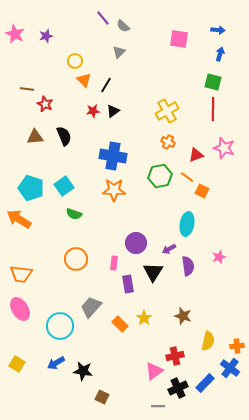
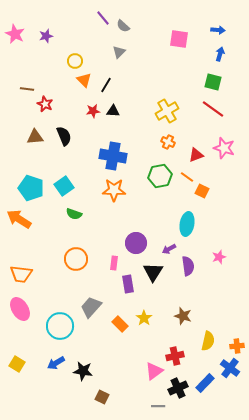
red line at (213, 109): rotated 55 degrees counterclockwise
black triangle at (113, 111): rotated 40 degrees clockwise
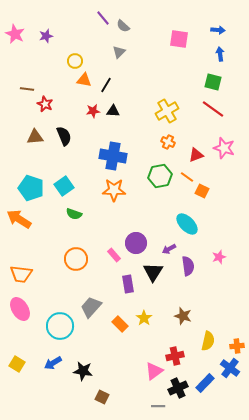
blue arrow at (220, 54): rotated 24 degrees counterclockwise
orange triangle at (84, 80): rotated 35 degrees counterclockwise
cyan ellipse at (187, 224): rotated 55 degrees counterclockwise
pink rectangle at (114, 263): moved 8 px up; rotated 48 degrees counterclockwise
blue arrow at (56, 363): moved 3 px left
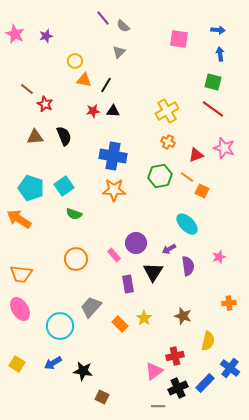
brown line at (27, 89): rotated 32 degrees clockwise
orange cross at (237, 346): moved 8 px left, 43 px up
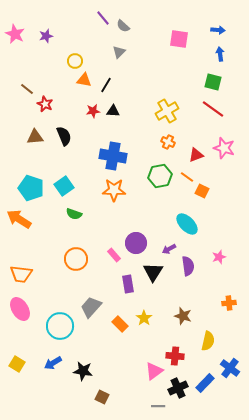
red cross at (175, 356): rotated 18 degrees clockwise
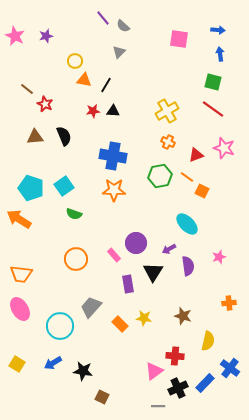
pink star at (15, 34): moved 2 px down
yellow star at (144, 318): rotated 28 degrees counterclockwise
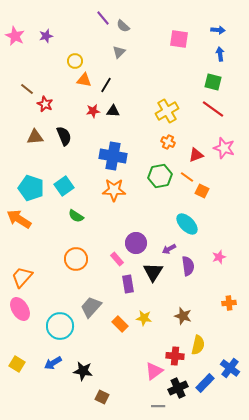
green semicircle at (74, 214): moved 2 px right, 2 px down; rotated 14 degrees clockwise
pink rectangle at (114, 255): moved 3 px right, 4 px down
orange trapezoid at (21, 274): moved 1 px right, 3 px down; rotated 125 degrees clockwise
yellow semicircle at (208, 341): moved 10 px left, 4 px down
